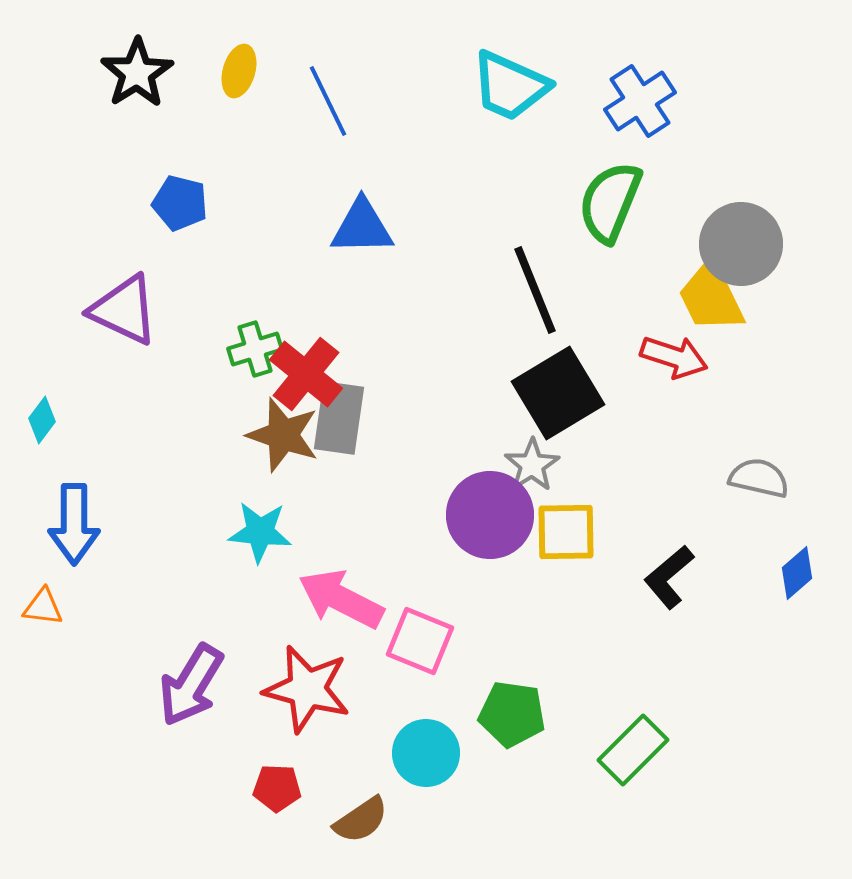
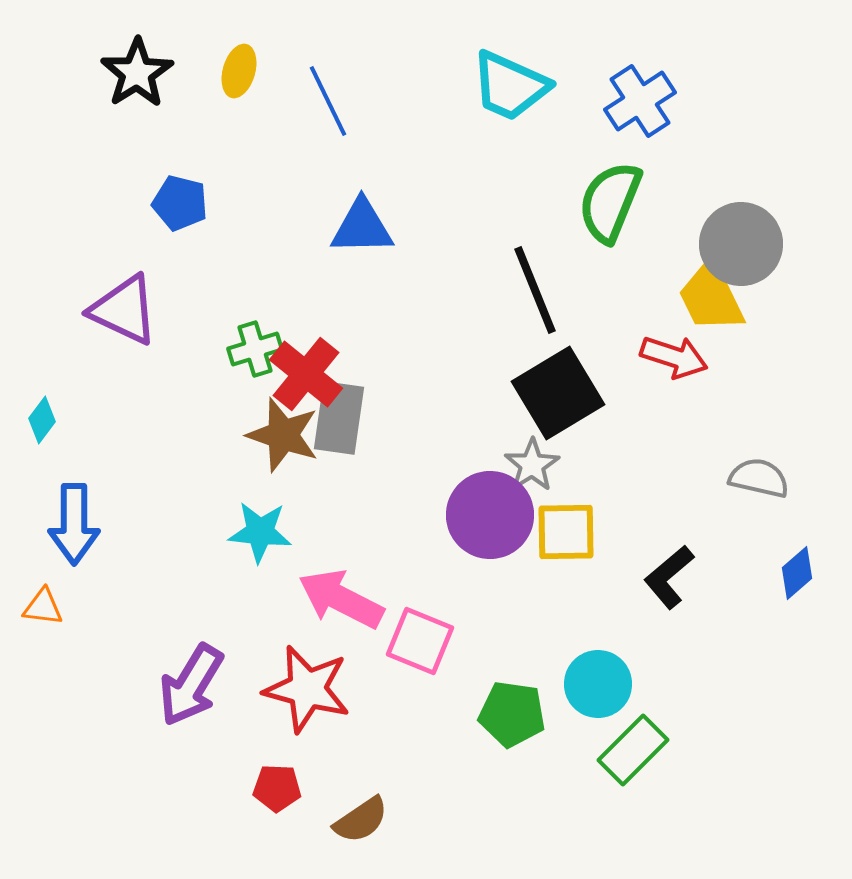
cyan circle: moved 172 px right, 69 px up
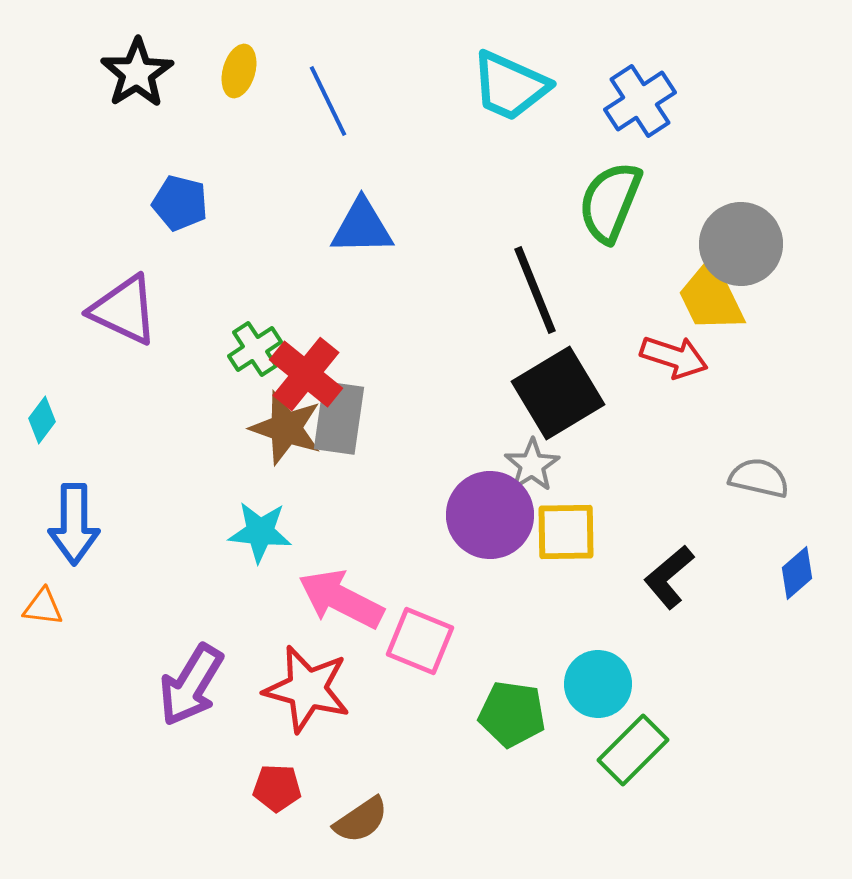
green cross: rotated 16 degrees counterclockwise
brown star: moved 3 px right, 7 px up
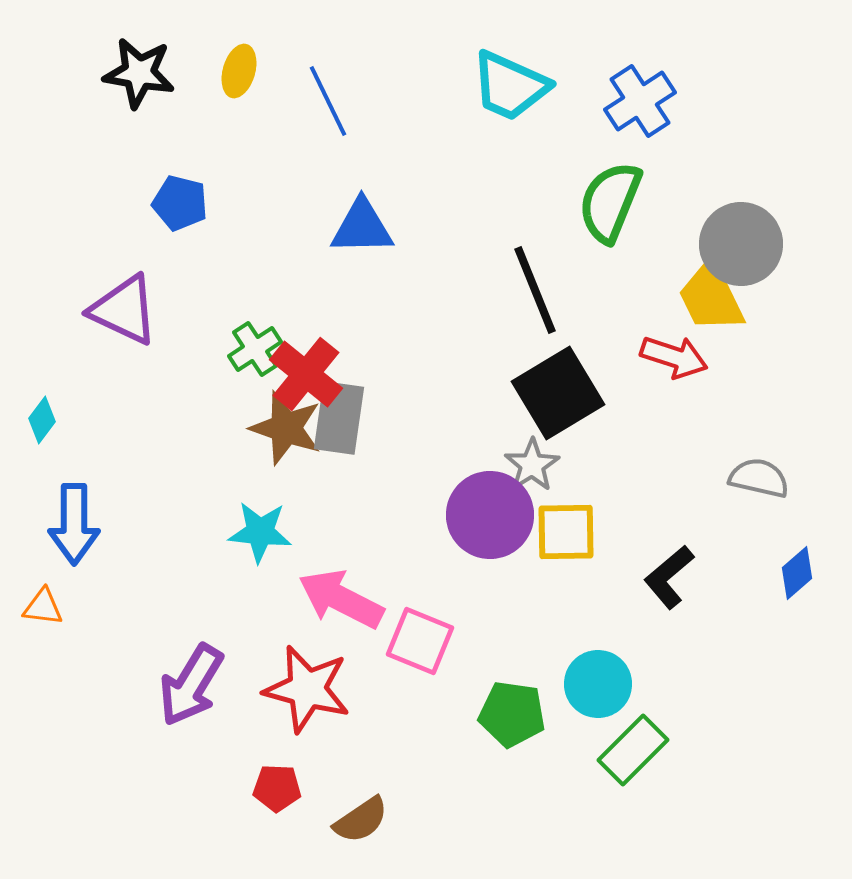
black star: moved 2 px right; rotated 30 degrees counterclockwise
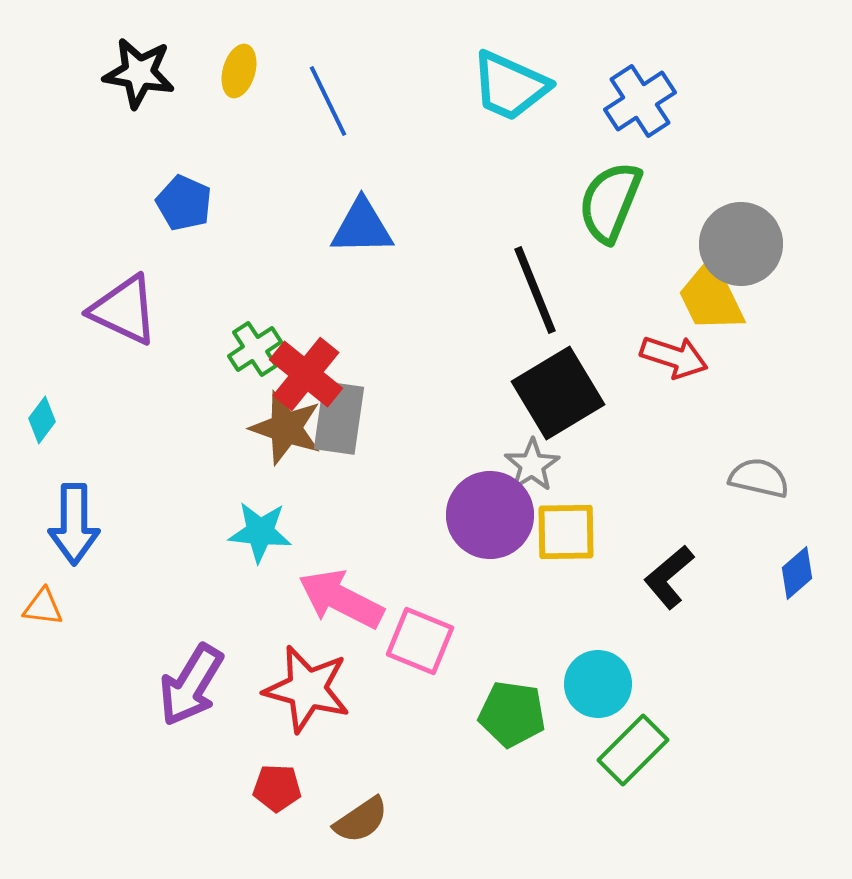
blue pentagon: moved 4 px right; rotated 10 degrees clockwise
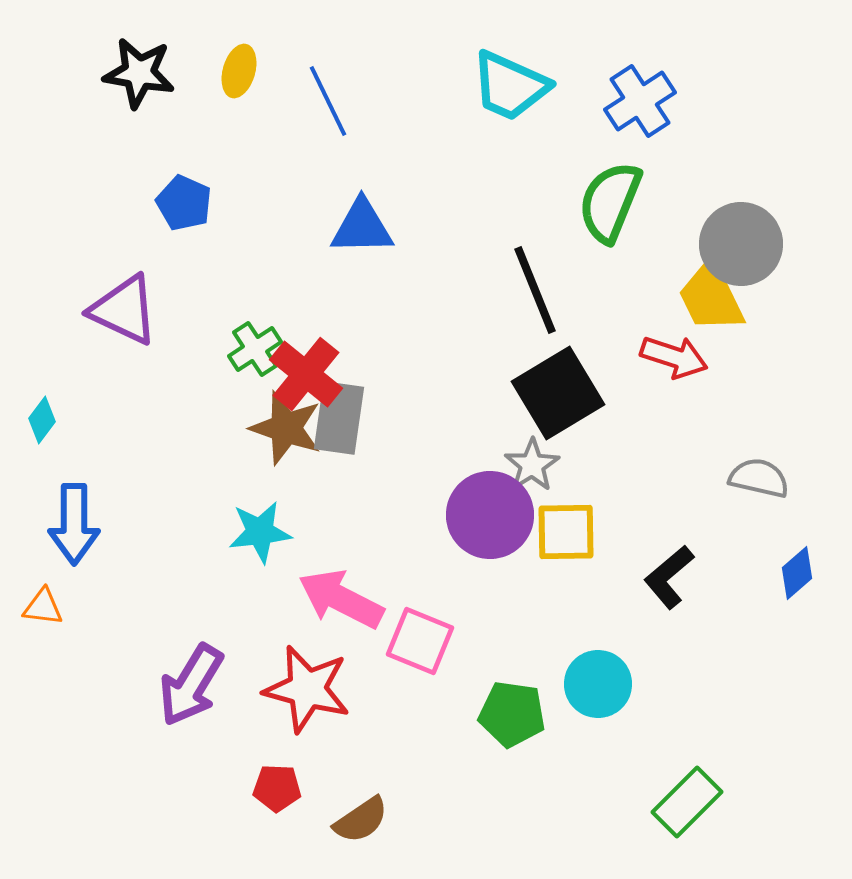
cyan star: rotated 12 degrees counterclockwise
green rectangle: moved 54 px right, 52 px down
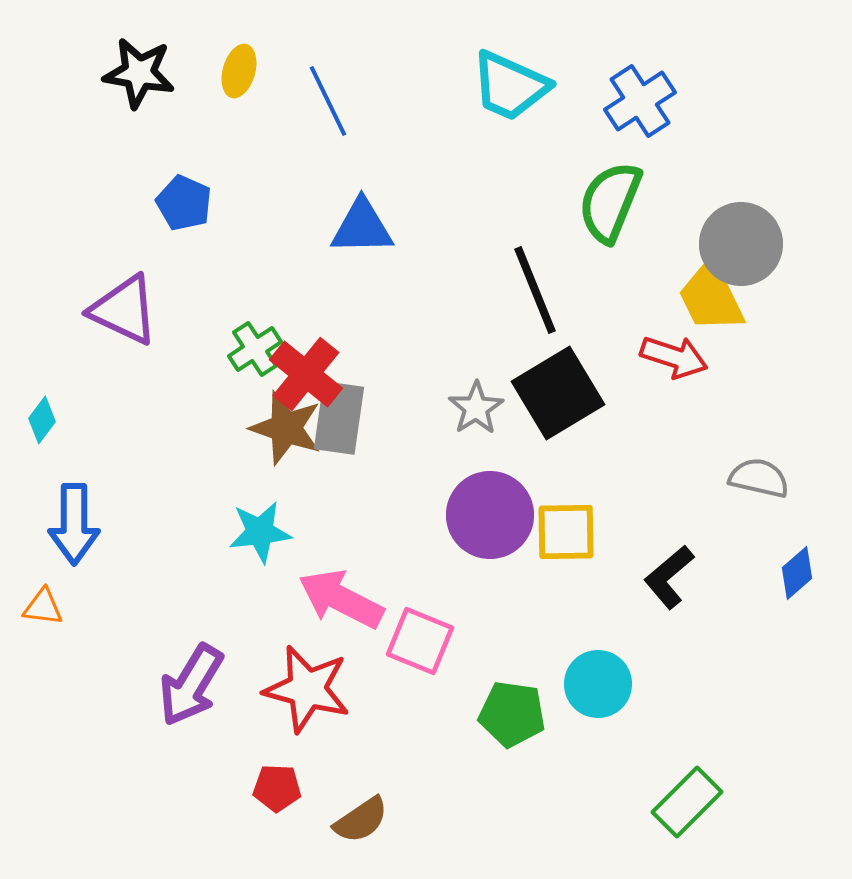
gray star: moved 56 px left, 57 px up
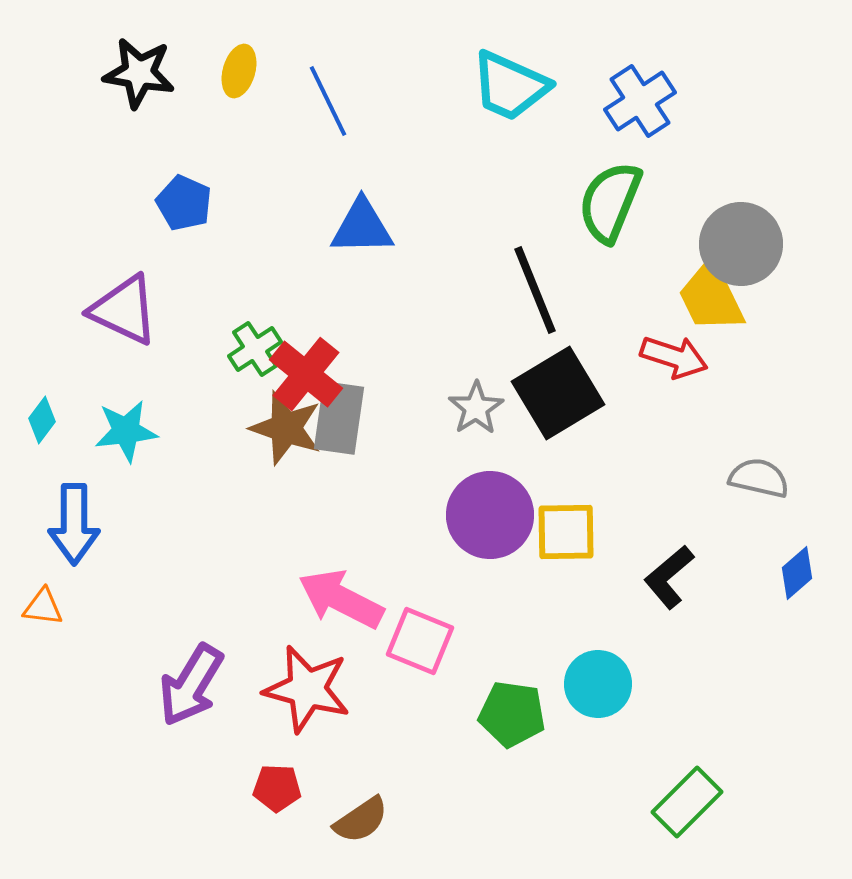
cyan star: moved 134 px left, 101 px up
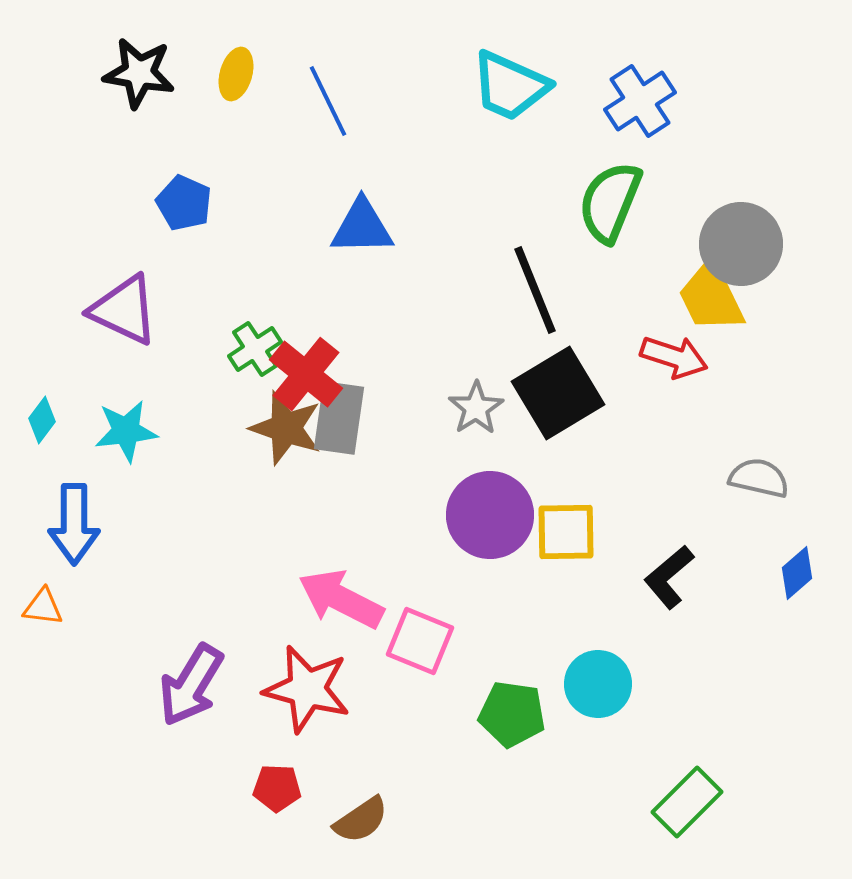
yellow ellipse: moved 3 px left, 3 px down
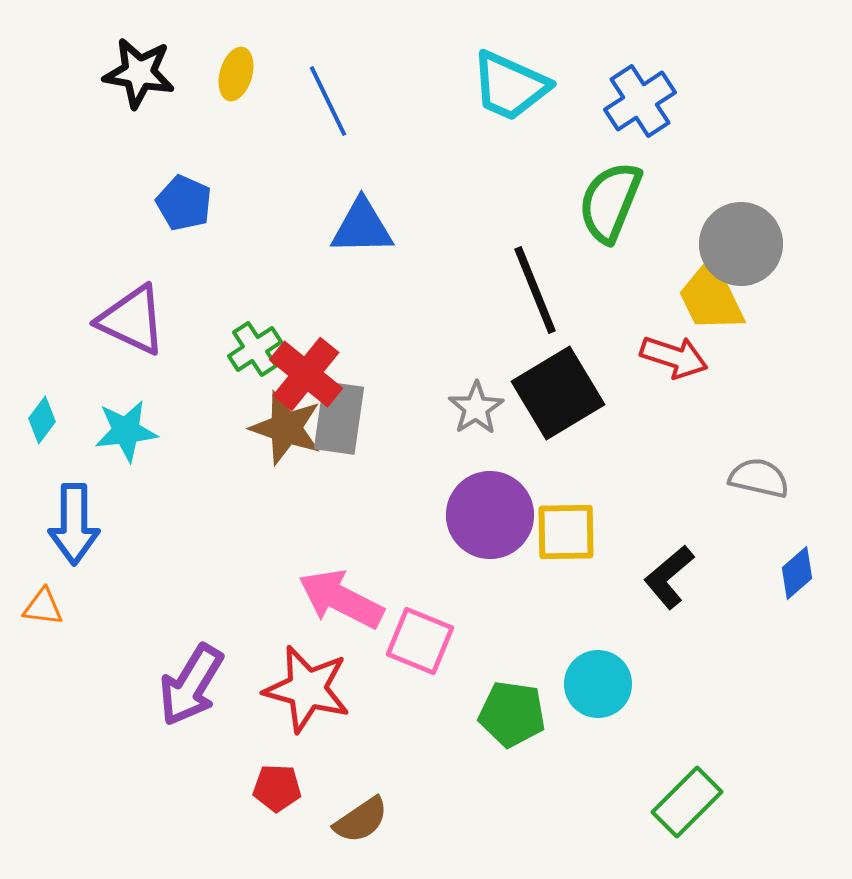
purple triangle: moved 8 px right, 10 px down
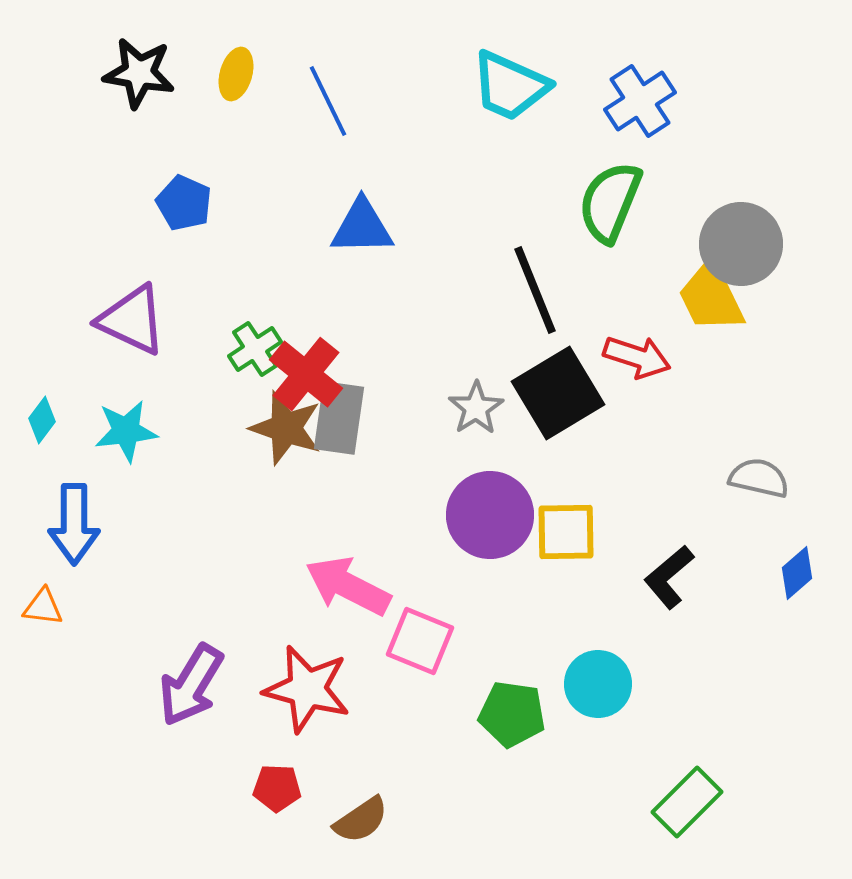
red arrow: moved 37 px left
pink arrow: moved 7 px right, 13 px up
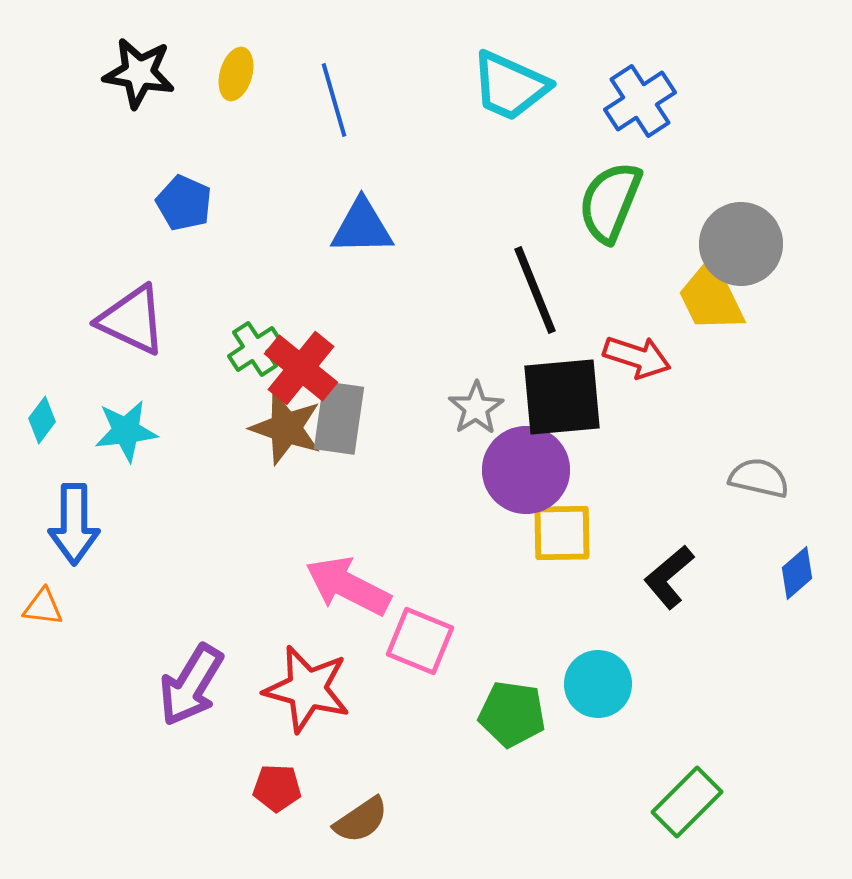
blue line: moved 6 px right, 1 px up; rotated 10 degrees clockwise
red cross: moved 5 px left, 6 px up
black square: moved 4 px right, 4 px down; rotated 26 degrees clockwise
purple circle: moved 36 px right, 45 px up
yellow square: moved 4 px left, 1 px down
